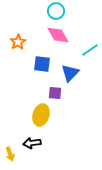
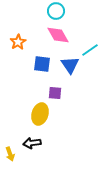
blue triangle: moved 8 px up; rotated 18 degrees counterclockwise
yellow ellipse: moved 1 px left, 1 px up
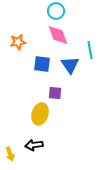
pink diamond: rotated 10 degrees clockwise
orange star: rotated 21 degrees clockwise
cyan line: rotated 66 degrees counterclockwise
black arrow: moved 2 px right, 2 px down
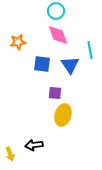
yellow ellipse: moved 23 px right, 1 px down
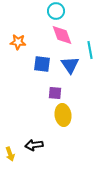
pink diamond: moved 4 px right
orange star: rotated 14 degrees clockwise
yellow ellipse: rotated 25 degrees counterclockwise
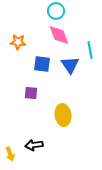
pink diamond: moved 3 px left
purple square: moved 24 px left
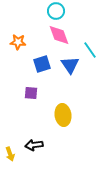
cyan line: rotated 24 degrees counterclockwise
blue square: rotated 24 degrees counterclockwise
